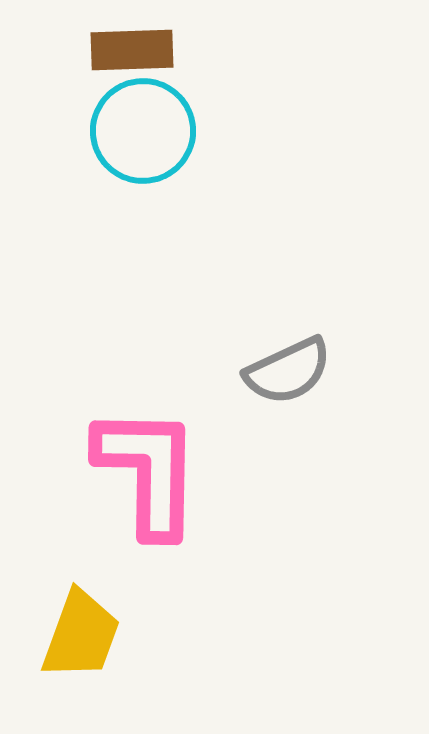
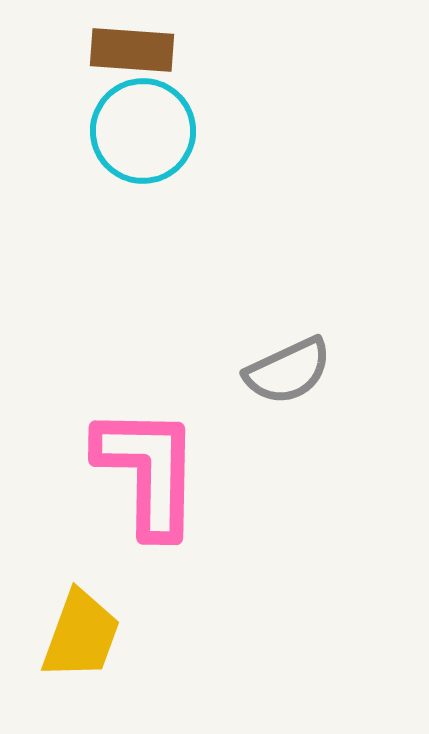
brown rectangle: rotated 6 degrees clockwise
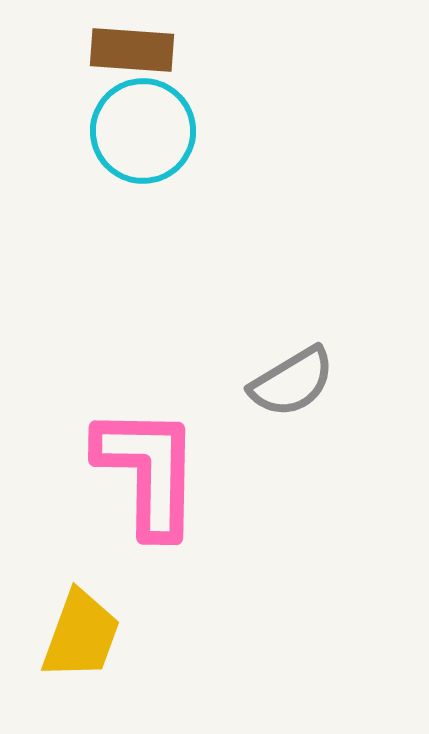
gray semicircle: moved 4 px right, 11 px down; rotated 6 degrees counterclockwise
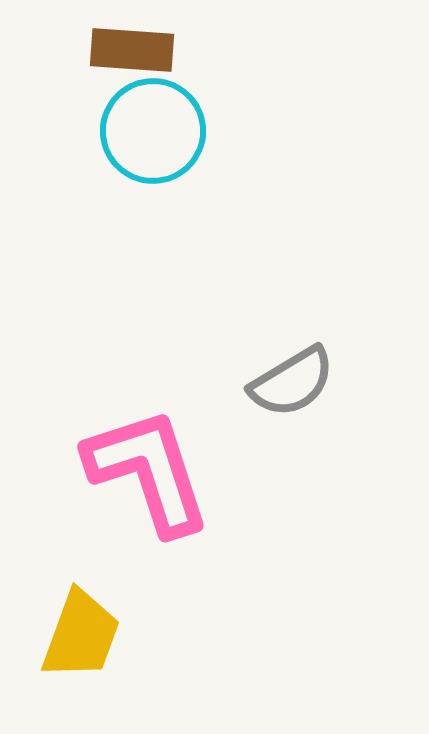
cyan circle: moved 10 px right
pink L-shape: rotated 19 degrees counterclockwise
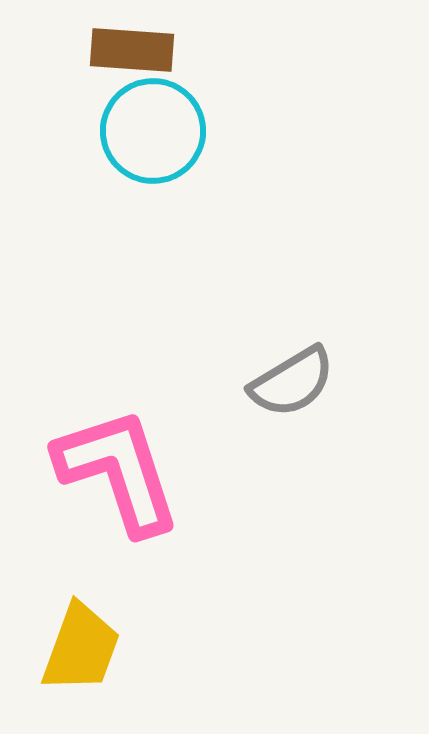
pink L-shape: moved 30 px left
yellow trapezoid: moved 13 px down
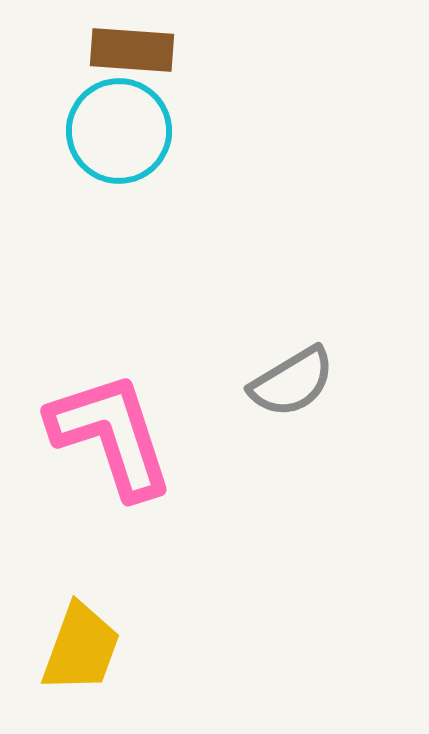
cyan circle: moved 34 px left
pink L-shape: moved 7 px left, 36 px up
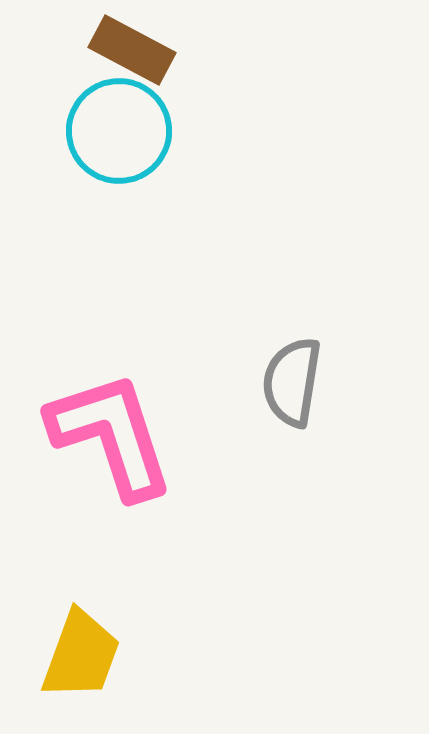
brown rectangle: rotated 24 degrees clockwise
gray semicircle: rotated 130 degrees clockwise
yellow trapezoid: moved 7 px down
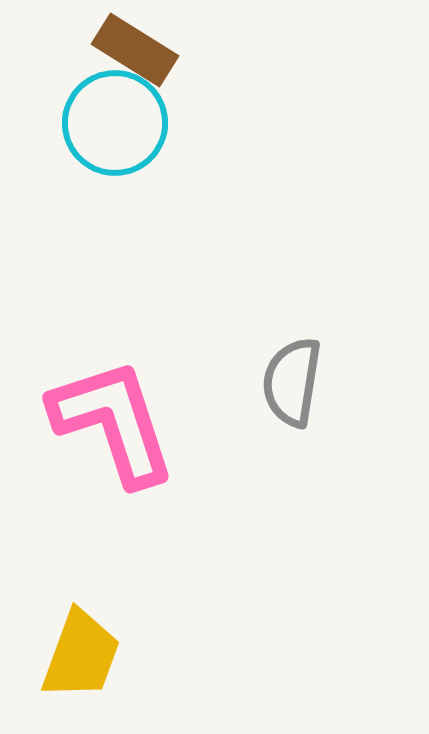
brown rectangle: moved 3 px right; rotated 4 degrees clockwise
cyan circle: moved 4 px left, 8 px up
pink L-shape: moved 2 px right, 13 px up
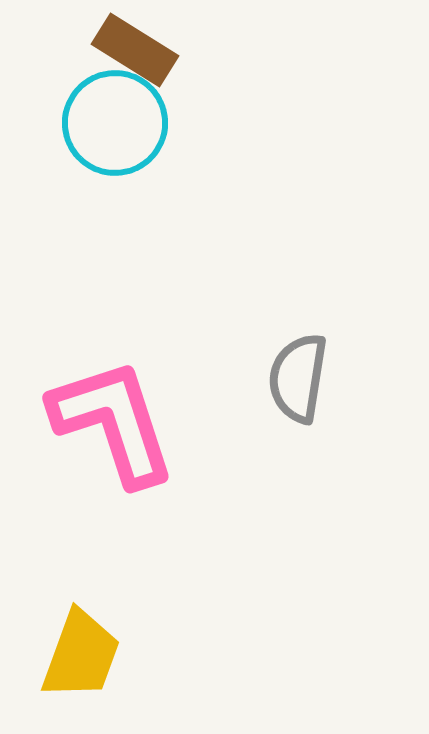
gray semicircle: moved 6 px right, 4 px up
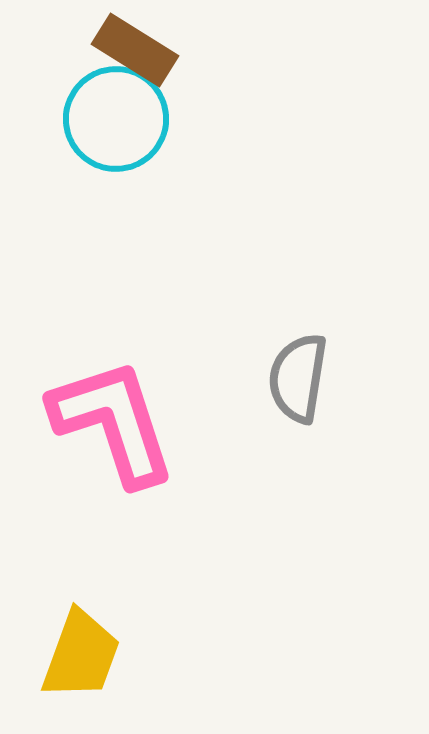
cyan circle: moved 1 px right, 4 px up
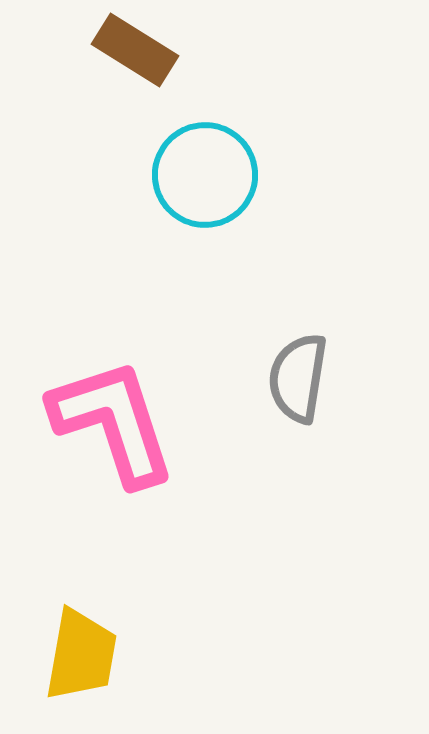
cyan circle: moved 89 px right, 56 px down
yellow trapezoid: rotated 10 degrees counterclockwise
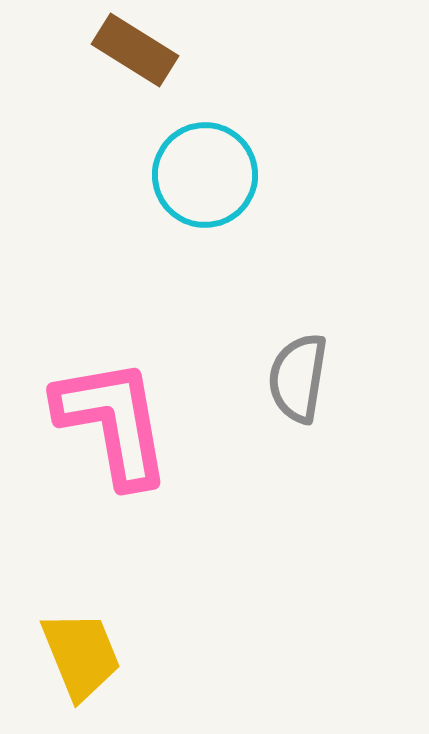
pink L-shape: rotated 8 degrees clockwise
yellow trapezoid: rotated 32 degrees counterclockwise
